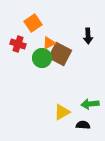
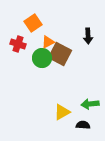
orange triangle: moved 1 px left, 1 px up
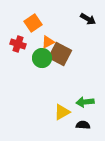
black arrow: moved 17 px up; rotated 56 degrees counterclockwise
green arrow: moved 5 px left, 2 px up
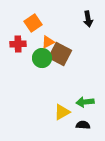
black arrow: rotated 49 degrees clockwise
red cross: rotated 21 degrees counterclockwise
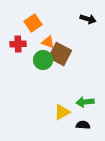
black arrow: rotated 63 degrees counterclockwise
orange triangle: rotated 48 degrees clockwise
green circle: moved 1 px right, 2 px down
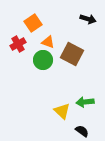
red cross: rotated 28 degrees counterclockwise
brown square: moved 12 px right
yellow triangle: moved 1 px up; rotated 48 degrees counterclockwise
black semicircle: moved 1 px left, 6 px down; rotated 32 degrees clockwise
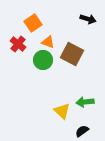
red cross: rotated 21 degrees counterclockwise
black semicircle: rotated 72 degrees counterclockwise
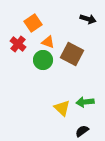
yellow triangle: moved 3 px up
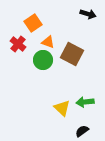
black arrow: moved 5 px up
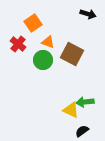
yellow triangle: moved 9 px right, 2 px down; rotated 18 degrees counterclockwise
